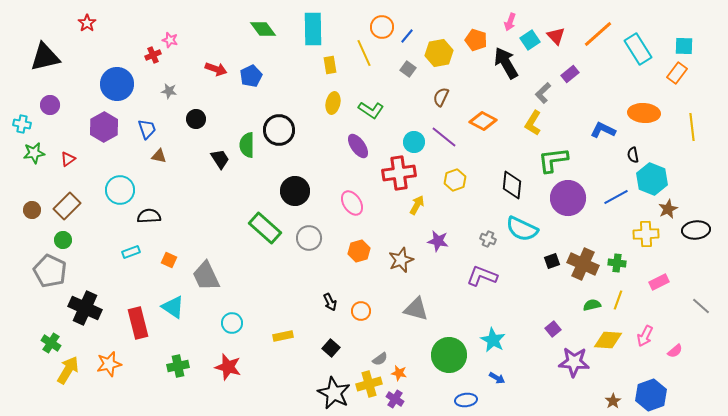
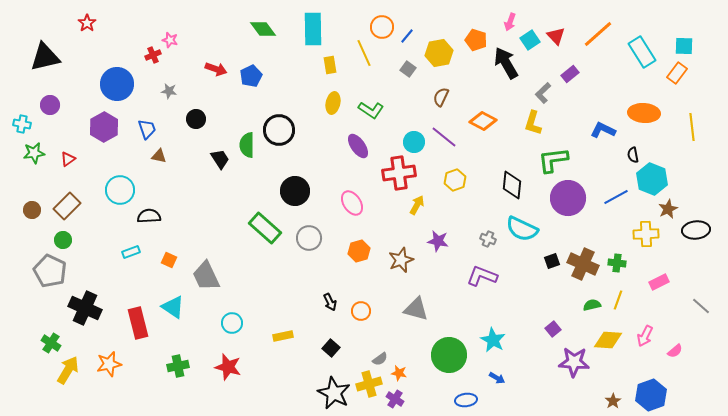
cyan rectangle at (638, 49): moved 4 px right, 3 px down
yellow L-shape at (533, 123): rotated 15 degrees counterclockwise
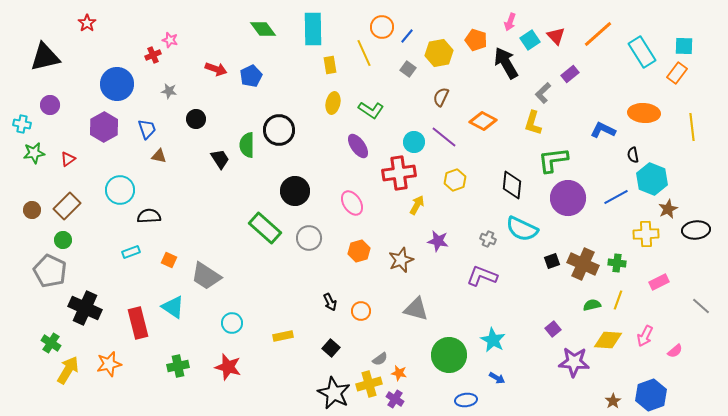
gray trapezoid at (206, 276): rotated 32 degrees counterclockwise
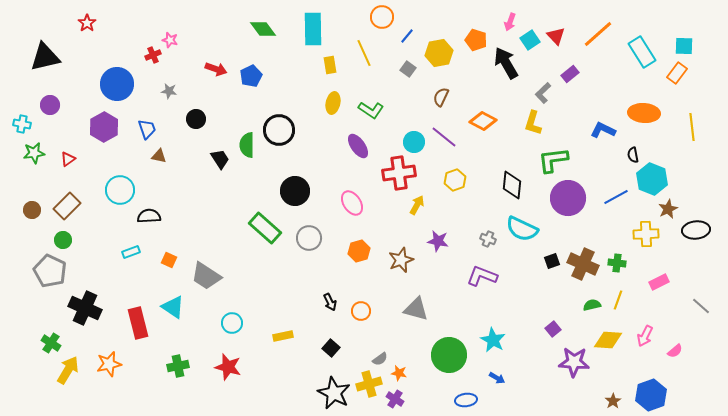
orange circle at (382, 27): moved 10 px up
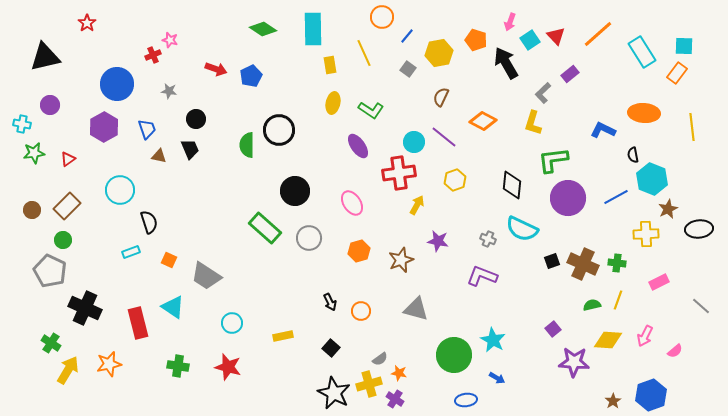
green diamond at (263, 29): rotated 20 degrees counterclockwise
black trapezoid at (220, 159): moved 30 px left, 10 px up; rotated 10 degrees clockwise
black semicircle at (149, 216): moved 6 px down; rotated 75 degrees clockwise
black ellipse at (696, 230): moved 3 px right, 1 px up
green circle at (449, 355): moved 5 px right
green cross at (178, 366): rotated 20 degrees clockwise
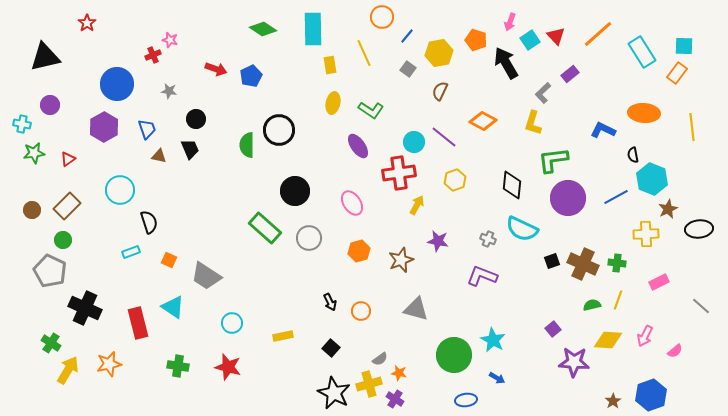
brown semicircle at (441, 97): moved 1 px left, 6 px up
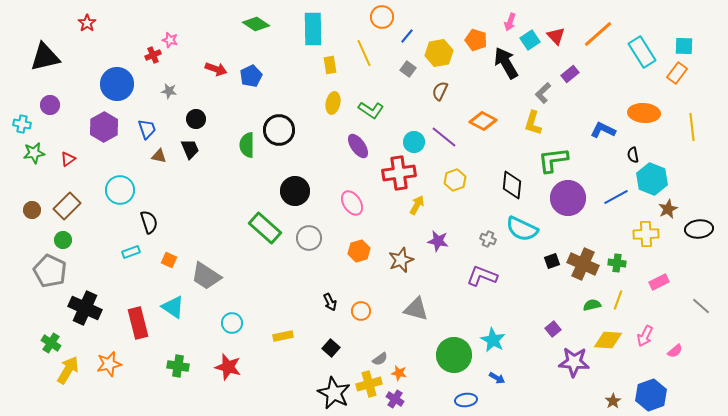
green diamond at (263, 29): moved 7 px left, 5 px up
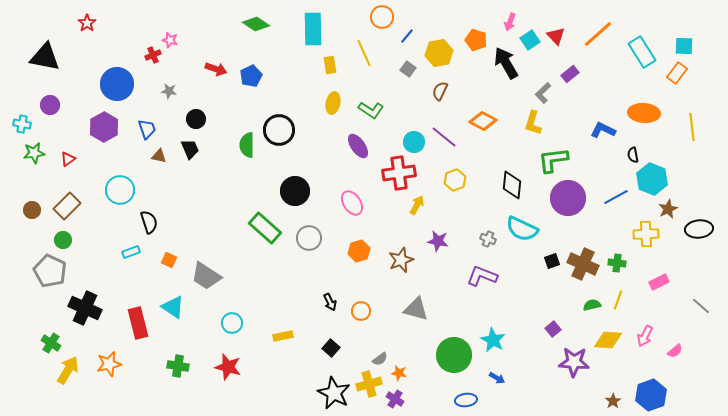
black triangle at (45, 57): rotated 24 degrees clockwise
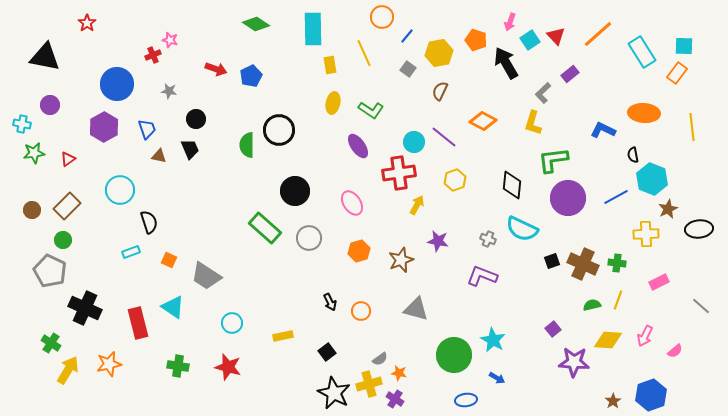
black square at (331, 348): moved 4 px left, 4 px down; rotated 12 degrees clockwise
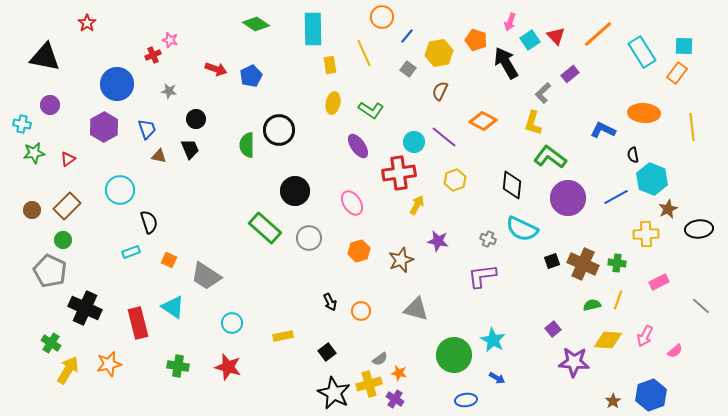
green L-shape at (553, 160): moved 3 px left, 3 px up; rotated 44 degrees clockwise
purple L-shape at (482, 276): rotated 28 degrees counterclockwise
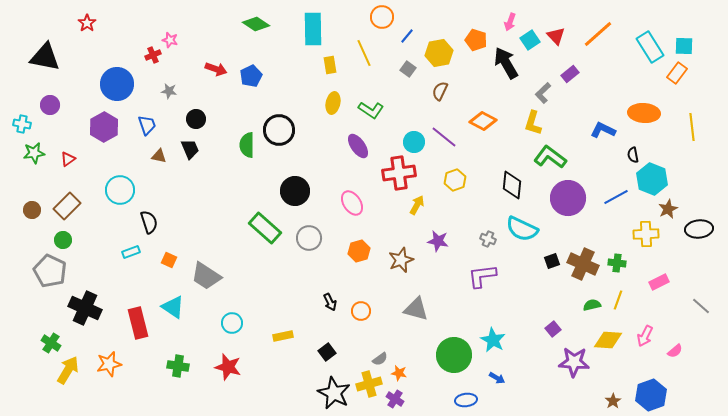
cyan rectangle at (642, 52): moved 8 px right, 5 px up
blue trapezoid at (147, 129): moved 4 px up
